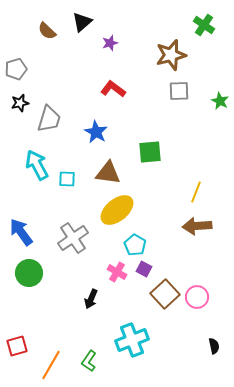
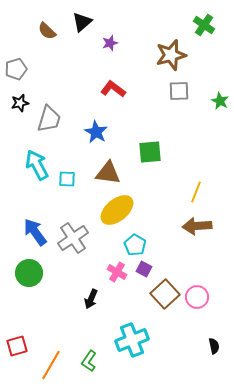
blue arrow: moved 14 px right
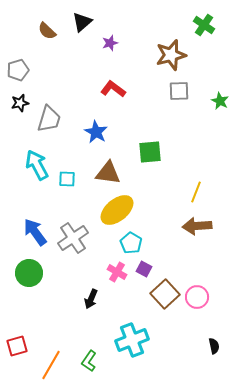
gray pentagon: moved 2 px right, 1 px down
cyan pentagon: moved 4 px left, 2 px up
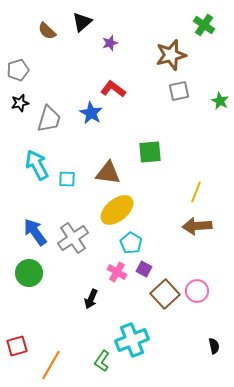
gray square: rotated 10 degrees counterclockwise
blue star: moved 5 px left, 19 px up
pink circle: moved 6 px up
green L-shape: moved 13 px right
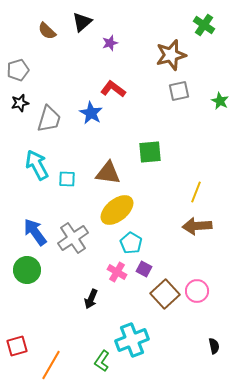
green circle: moved 2 px left, 3 px up
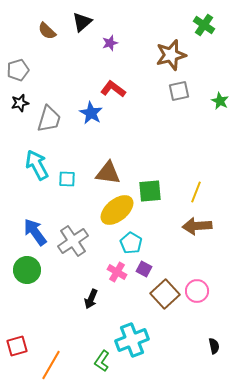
green square: moved 39 px down
gray cross: moved 3 px down
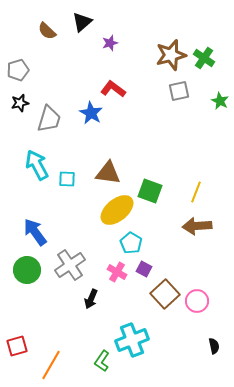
green cross: moved 33 px down
green square: rotated 25 degrees clockwise
gray cross: moved 3 px left, 24 px down
pink circle: moved 10 px down
